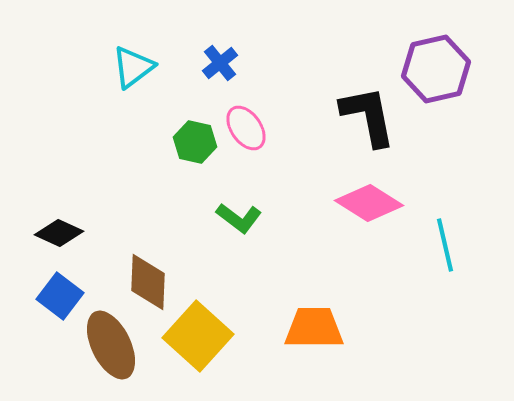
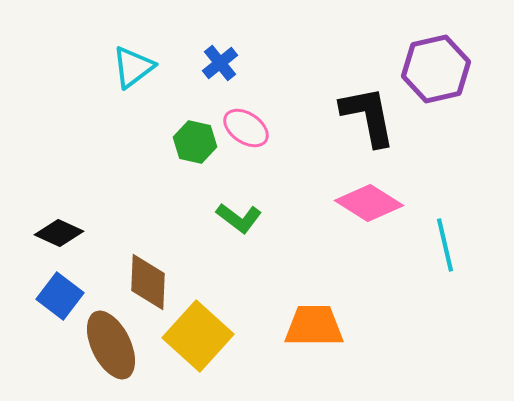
pink ellipse: rotated 21 degrees counterclockwise
orange trapezoid: moved 2 px up
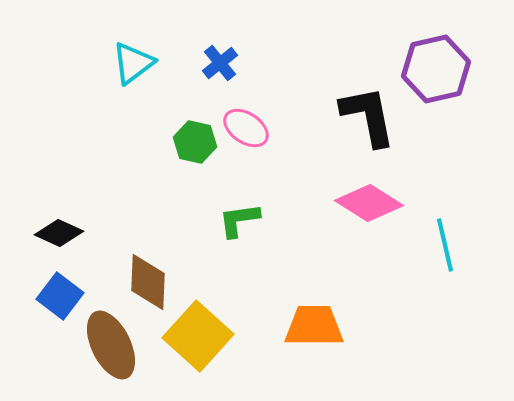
cyan triangle: moved 4 px up
green L-shape: moved 2 px down; rotated 135 degrees clockwise
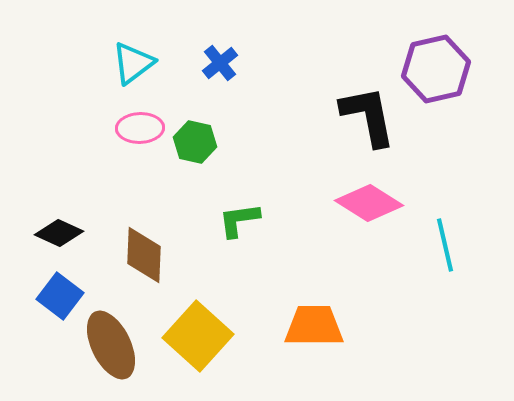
pink ellipse: moved 106 px left; rotated 36 degrees counterclockwise
brown diamond: moved 4 px left, 27 px up
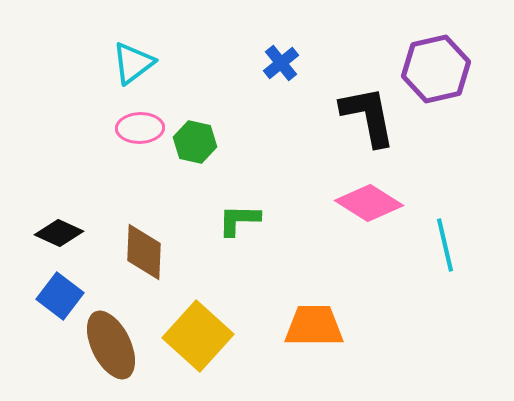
blue cross: moved 61 px right
green L-shape: rotated 9 degrees clockwise
brown diamond: moved 3 px up
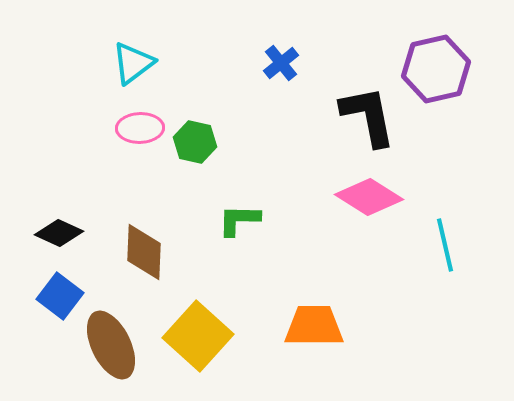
pink diamond: moved 6 px up
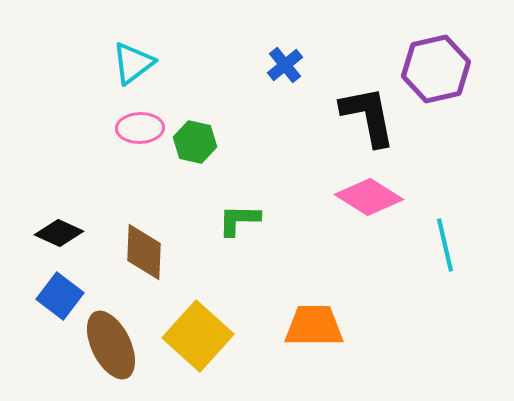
blue cross: moved 4 px right, 2 px down
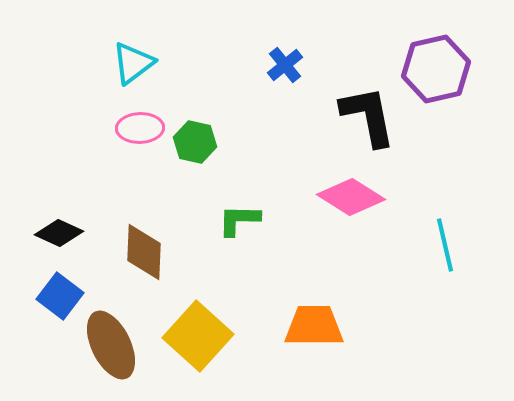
pink diamond: moved 18 px left
